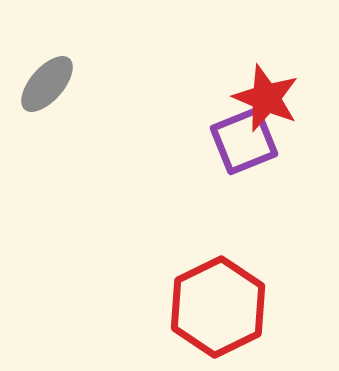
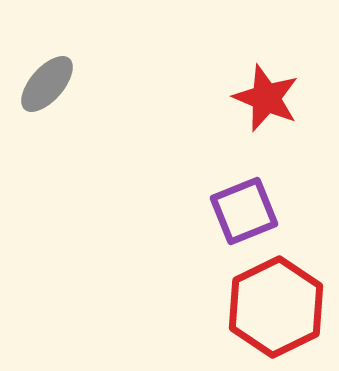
purple square: moved 70 px down
red hexagon: moved 58 px right
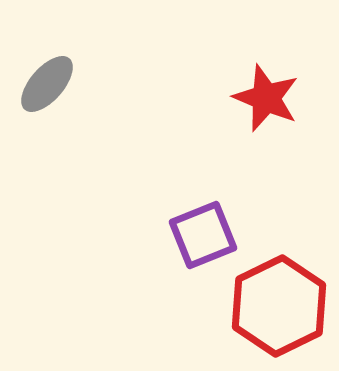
purple square: moved 41 px left, 24 px down
red hexagon: moved 3 px right, 1 px up
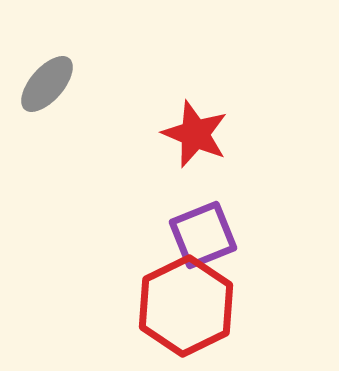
red star: moved 71 px left, 36 px down
red hexagon: moved 93 px left
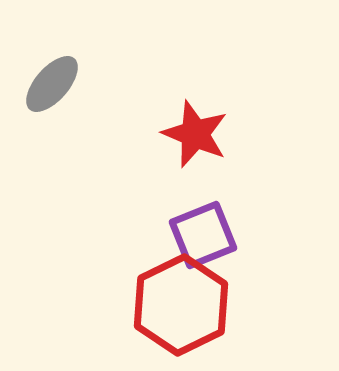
gray ellipse: moved 5 px right
red hexagon: moved 5 px left, 1 px up
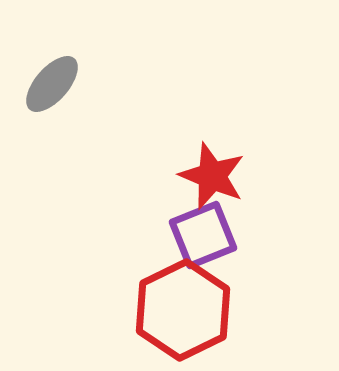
red star: moved 17 px right, 42 px down
red hexagon: moved 2 px right, 5 px down
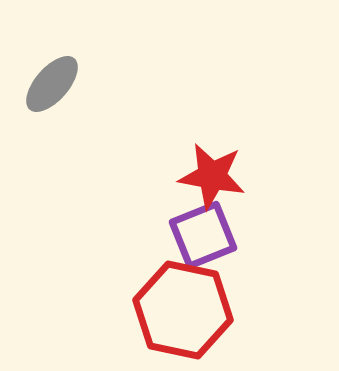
red star: rotated 12 degrees counterclockwise
red hexagon: rotated 22 degrees counterclockwise
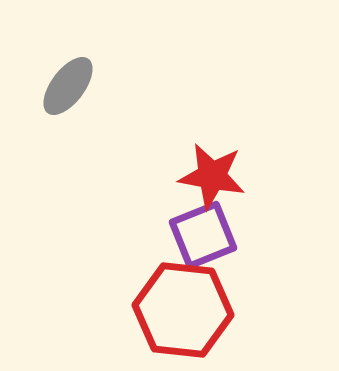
gray ellipse: moved 16 px right, 2 px down; rotated 4 degrees counterclockwise
red hexagon: rotated 6 degrees counterclockwise
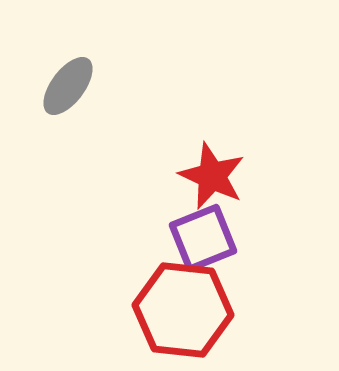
red star: rotated 14 degrees clockwise
purple square: moved 3 px down
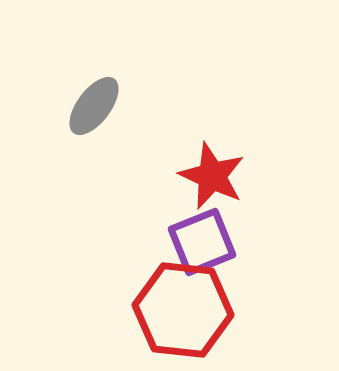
gray ellipse: moved 26 px right, 20 px down
purple square: moved 1 px left, 4 px down
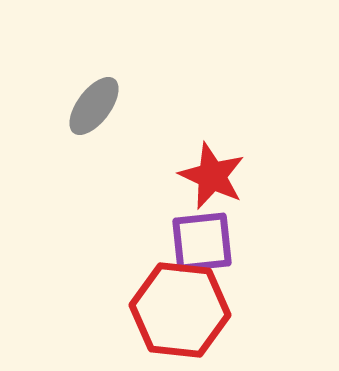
purple square: rotated 16 degrees clockwise
red hexagon: moved 3 px left
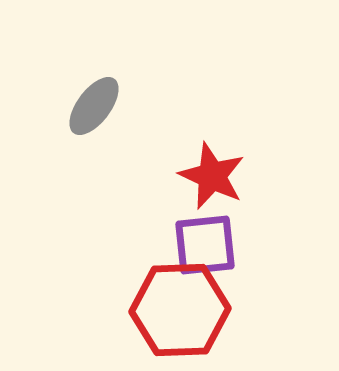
purple square: moved 3 px right, 3 px down
red hexagon: rotated 8 degrees counterclockwise
